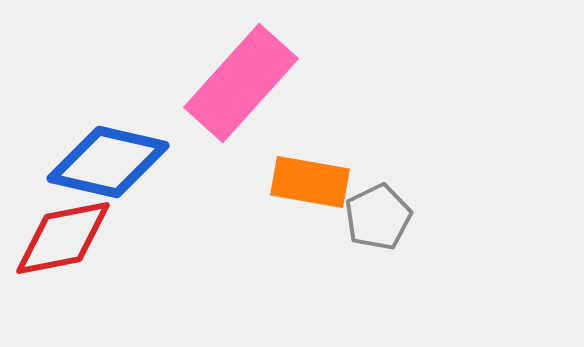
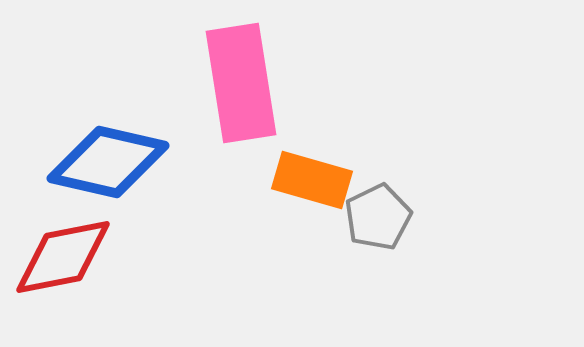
pink rectangle: rotated 51 degrees counterclockwise
orange rectangle: moved 2 px right, 2 px up; rotated 6 degrees clockwise
red diamond: moved 19 px down
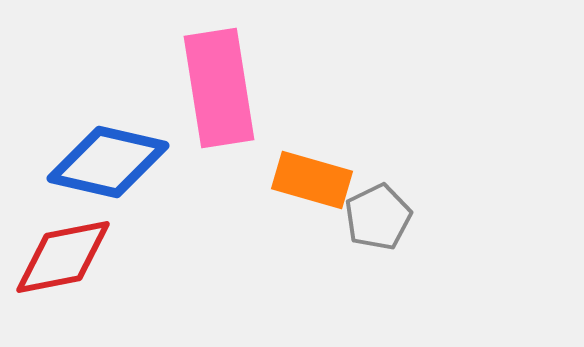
pink rectangle: moved 22 px left, 5 px down
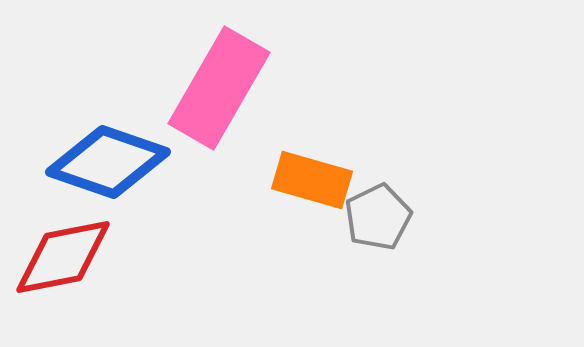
pink rectangle: rotated 39 degrees clockwise
blue diamond: rotated 6 degrees clockwise
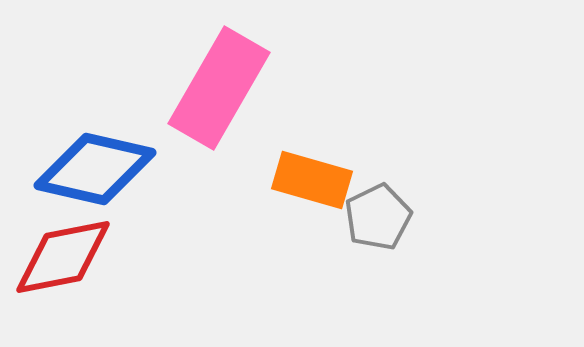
blue diamond: moved 13 px left, 7 px down; rotated 6 degrees counterclockwise
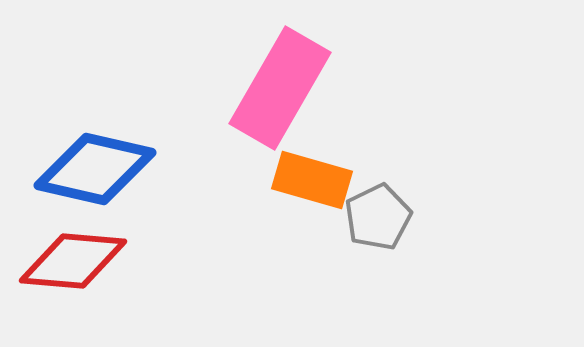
pink rectangle: moved 61 px right
red diamond: moved 10 px right, 4 px down; rotated 16 degrees clockwise
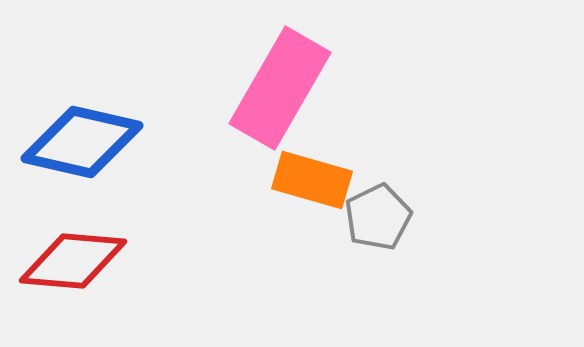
blue diamond: moved 13 px left, 27 px up
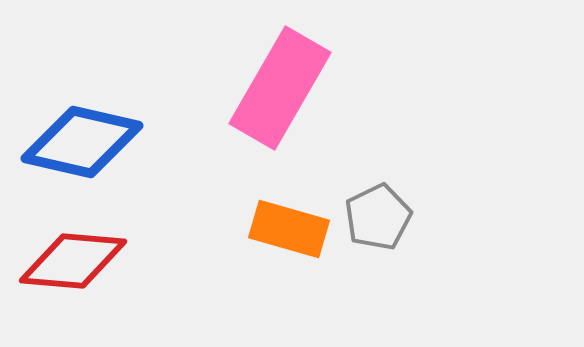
orange rectangle: moved 23 px left, 49 px down
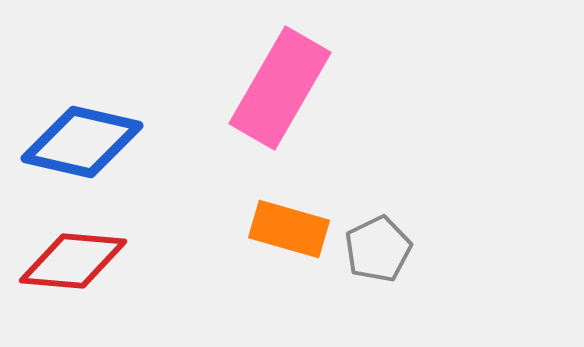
gray pentagon: moved 32 px down
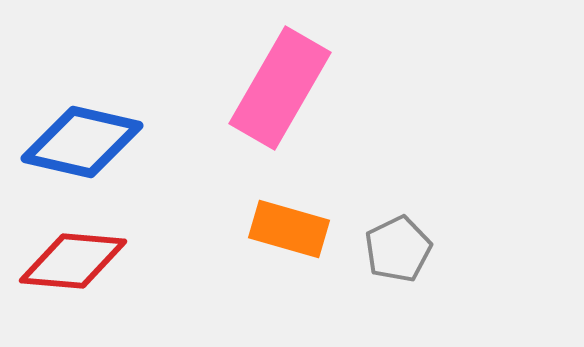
gray pentagon: moved 20 px right
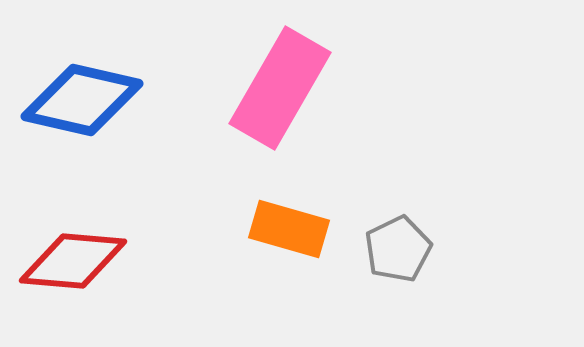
blue diamond: moved 42 px up
